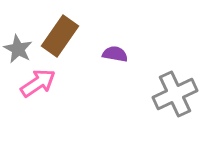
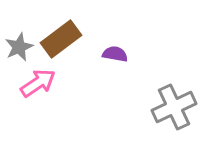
brown rectangle: moved 1 px right, 3 px down; rotated 18 degrees clockwise
gray star: moved 1 px right, 2 px up; rotated 20 degrees clockwise
gray cross: moved 1 px left, 13 px down
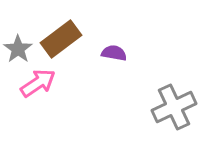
gray star: moved 1 px left, 2 px down; rotated 12 degrees counterclockwise
purple semicircle: moved 1 px left, 1 px up
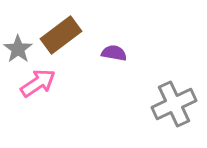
brown rectangle: moved 4 px up
gray cross: moved 3 px up
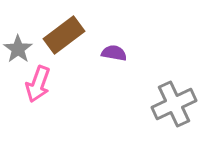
brown rectangle: moved 3 px right
pink arrow: moved 1 px down; rotated 144 degrees clockwise
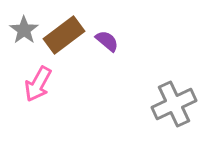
gray star: moved 6 px right, 19 px up
purple semicircle: moved 7 px left, 12 px up; rotated 30 degrees clockwise
pink arrow: rotated 9 degrees clockwise
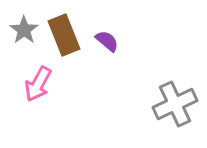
brown rectangle: rotated 75 degrees counterclockwise
gray cross: moved 1 px right
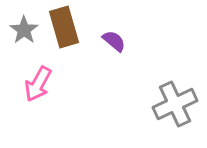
brown rectangle: moved 8 px up; rotated 6 degrees clockwise
purple semicircle: moved 7 px right
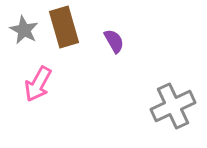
gray star: rotated 8 degrees counterclockwise
purple semicircle: rotated 20 degrees clockwise
gray cross: moved 2 px left, 2 px down
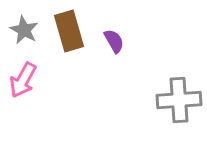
brown rectangle: moved 5 px right, 4 px down
pink arrow: moved 15 px left, 4 px up
gray cross: moved 6 px right, 6 px up; rotated 21 degrees clockwise
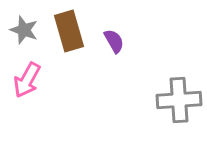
gray star: rotated 8 degrees counterclockwise
pink arrow: moved 4 px right
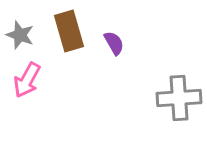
gray star: moved 4 px left, 5 px down
purple semicircle: moved 2 px down
gray cross: moved 2 px up
